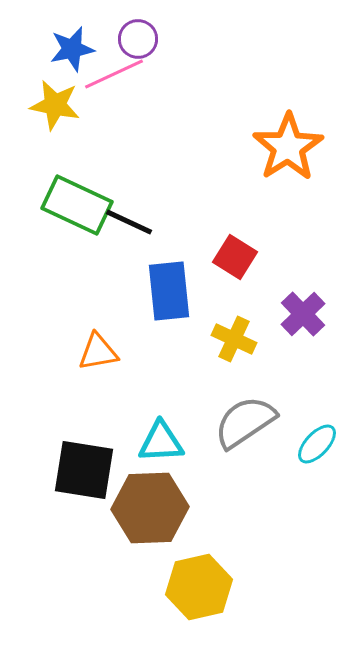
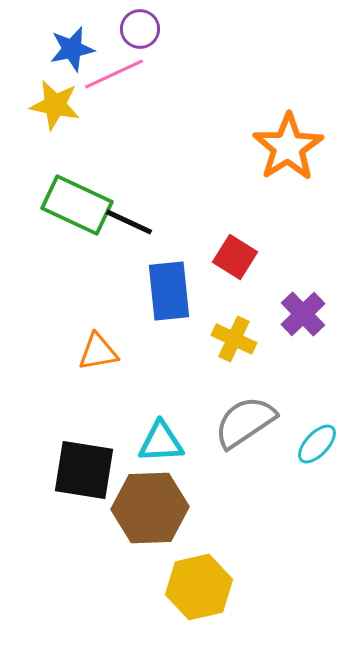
purple circle: moved 2 px right, 10 px up
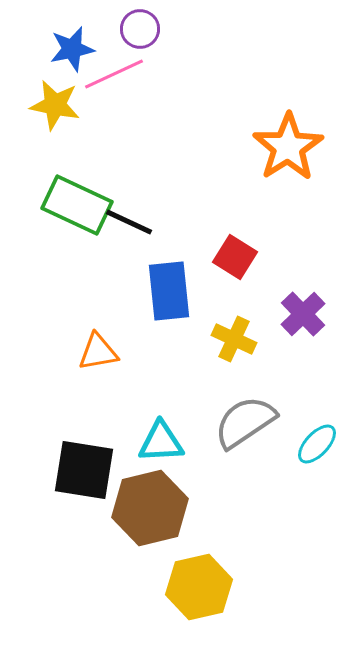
brown hexagon: rotated 12 degrees counterclockwise
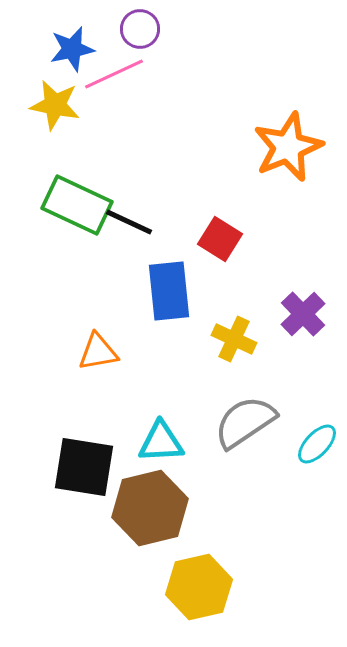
orange star: rotated 10 degrees clockwise
red square: moved 15 px left, 18 px up
black square: moved 3 px up
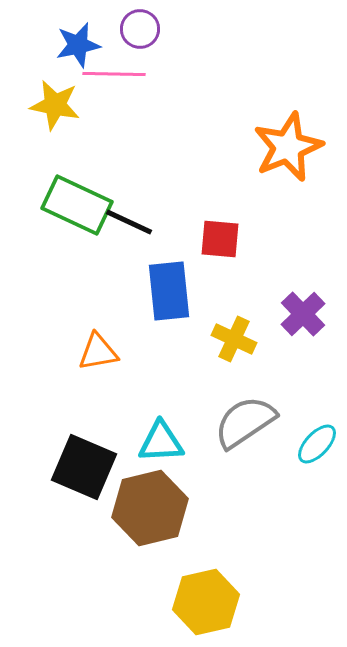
blue star: moved 6 px right, 4 px up
pink line: rotated 26 degrees clockwise
red square: rotated 27 degrees counterclockwise
black square: rotated 14 degrees clockwise
yellow hexagon: moved 7 px right, 15 px down
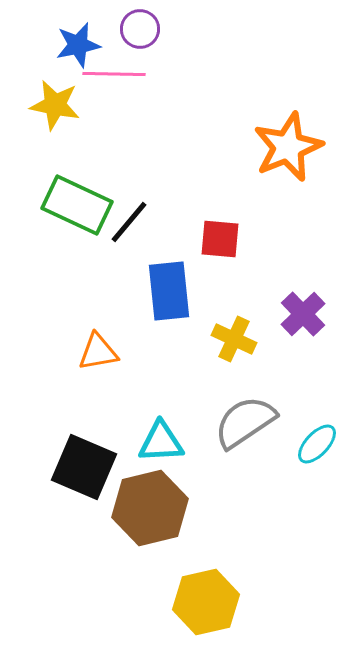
black line: rotated 75 degrees counterclockwise
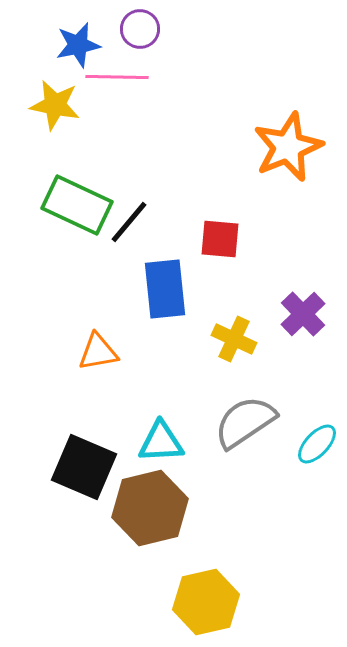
pink line: moved 3 px right, 3 px down
blue rectangle: moved 4 px left, 2 px up
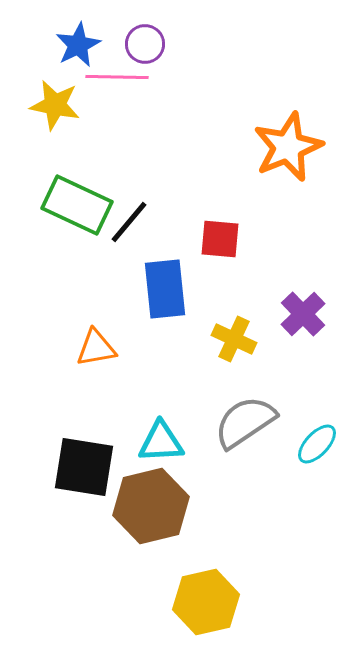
purple circle: moved 5 px right, 15 px down
blue star: rotated 15 degrees counterclockwise
orange triangle: moved 2 px left, 4 px up
black square: rotated 14 degrees counterclockwise
brown hexagon: moved 1 px right, 2 px up
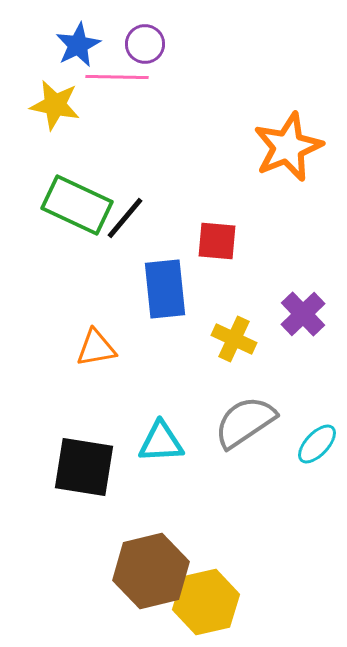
black line: moved 4 px left, 4 px up
red square: moved 3 px left, 2 px down
brown hexagon: moved 65 px down
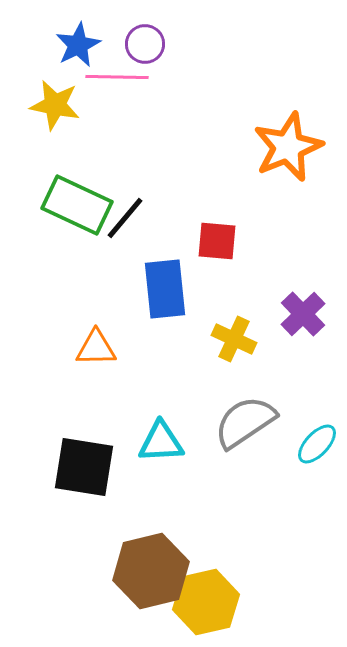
orange triangle: rotated 9 degrees clockwise
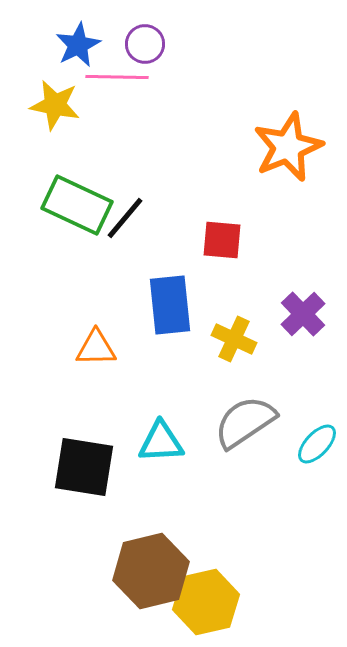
red square: moved 5 px right, 1 px up
blue rectangle: moved 5 px right, 16 px down
